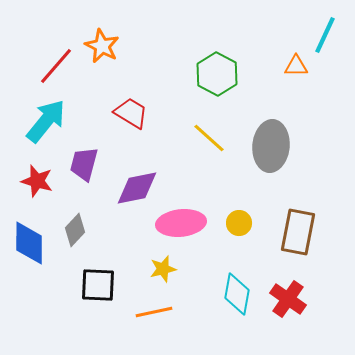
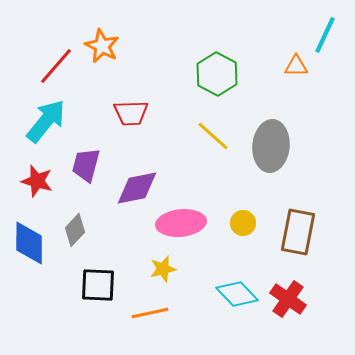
red trapezoid: rotated 147 degrees clockwise
yellow line: moved 4 px right, 2 px up
purple trapezoid: moved 2 px right, 1 px down
yellow circle: moved 4 px right
cyan diamond: rotated 54 degrees counterclockwise
orange line: moved 4 px left, 1 px down
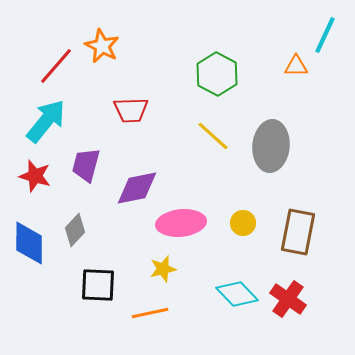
red trapezoid: moved 3 px up
red star: moved 2 px left, 5 px up
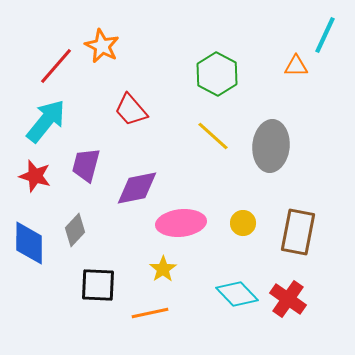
red trapezoid: rotated 51 degrees clockwise
yellow star: rotated 20 degrees counterclockwise
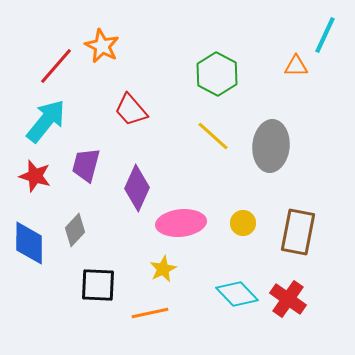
purple diamond: rotated 54 degrees counterclockwise
yellow star: rotated 8 degrees clockwise
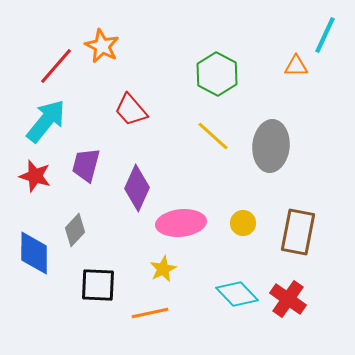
blue diamond: moved 5 px right, 10 px down
